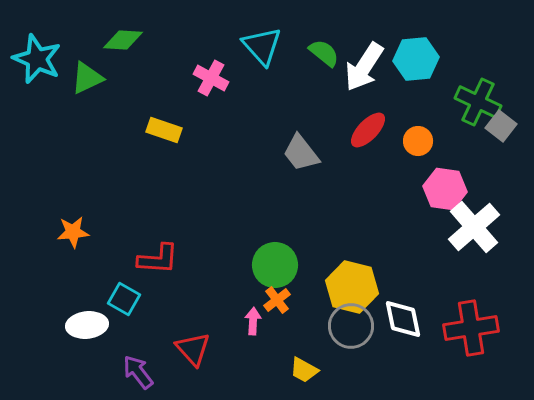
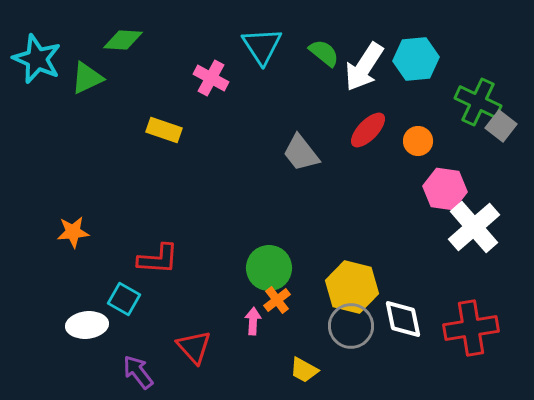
cyan triangle: rotated 9 degrees clockwise
green circle: moved 6 px left, 3 px down
red triangle: moved 1 px right, 2 px up
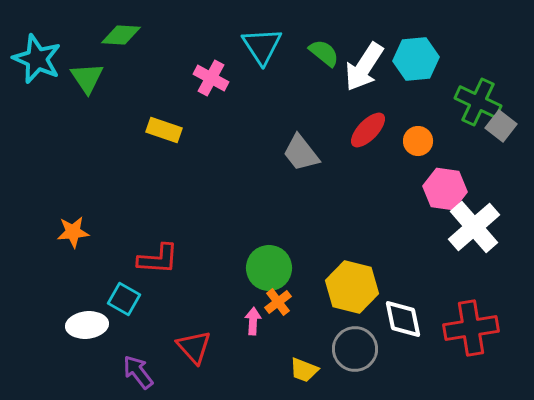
green diamond: moved 2 px left, 5 px up
green triangle: rotated 39 degrees counterclockwise
orange cross: moved 1 px right, 2 px down
gray circle: moved 4 px right, 23 px down
yellow trapezoid: rotated 8 degrees counterclockwise
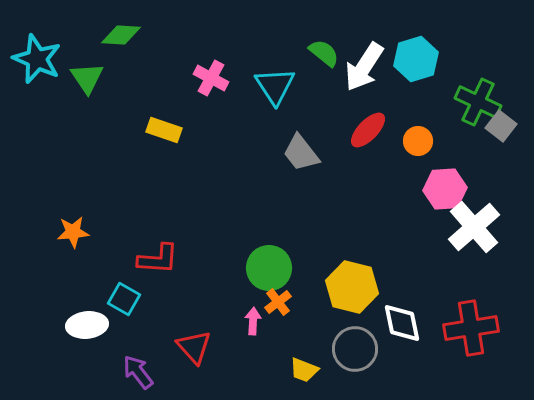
cyan triangle: moved 13 px right, 40 px down
cyan hexagon: rotated 12 degrees counterclockwise
pink hexagon: rotated 12 degrees counterclockwise
white diamond: moved 1 px left, 4 px down
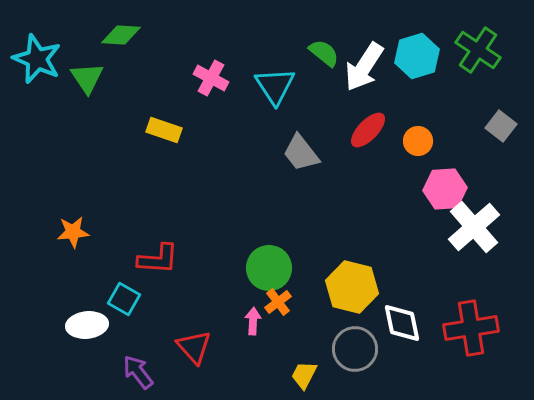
cyan hexagon: moved 1 px right, 3 px up
green cross: moved 52 px up; rotated 9 degrees clockwise
yellow trapezoid: moved 5 px down; rotated 96 degrees clockwise
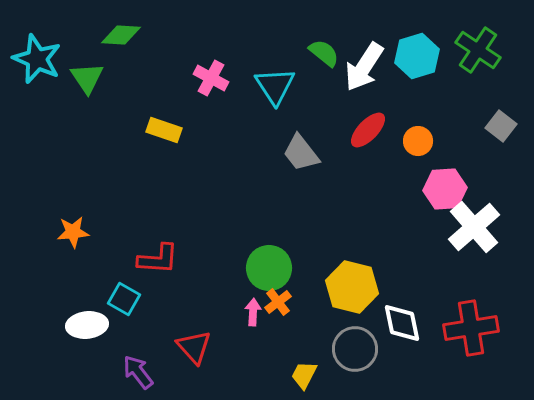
pink arrow: moved 9 px up
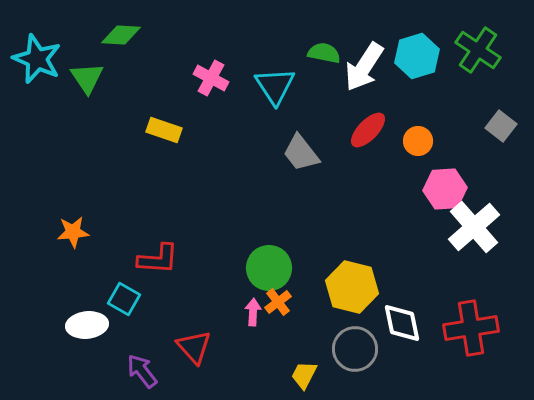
green semicircle: rotated 28 degrees counterclockwise
purple arrow: moved 4 px right, 1 px up
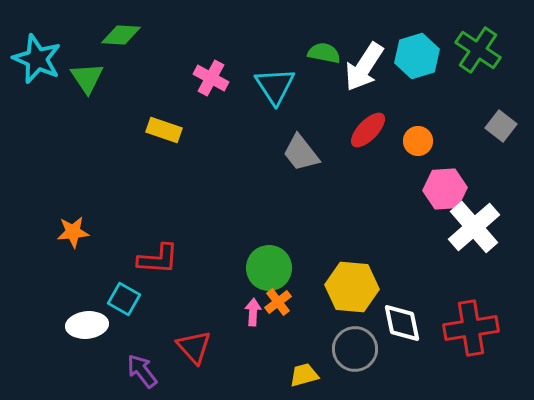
yellow hexagon: rotated 9 degrees counterclockwise
yellow trapezoid: rotated 48 degrees clockwise
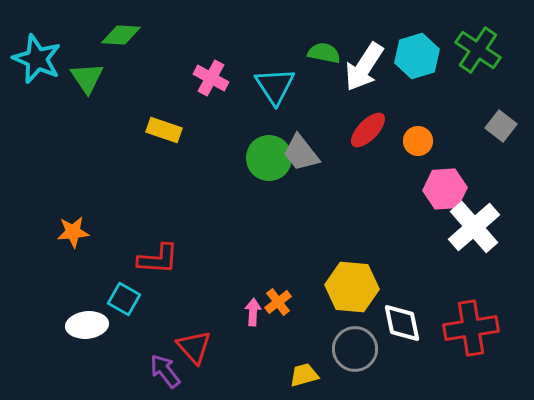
green circle: moved 110 px up
purple arrow: moved 23 px right
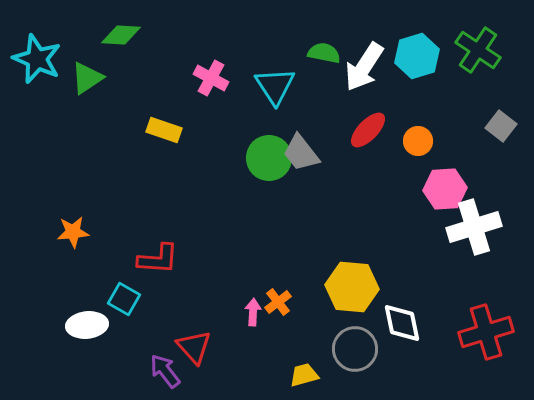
green triangle: rotated 30 degrees clockwise
white cross: rotated 24 degrees clockwise
red cross: moved 15 px right, 4 px down; rotated 8 degrees counterclockwise
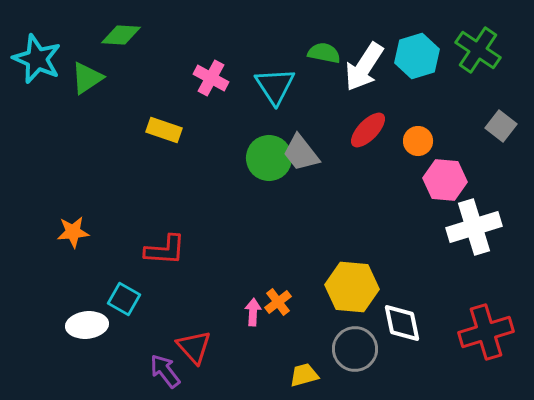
pink hexagon: moved 9 px up; rotated 9 degrees clockwise
red L-shape: moved 7 px right, 9 px up
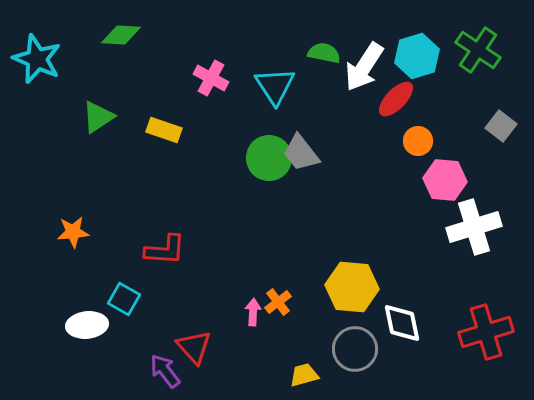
green triangle: moved 11 px right, 39 px down
red ellipse: moved 28 px right, 31 px up
